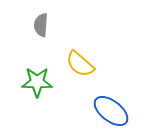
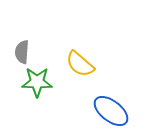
gray semicircle: moved 19 px left, 27 px down
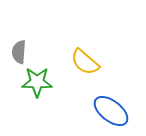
gray semicircle: moved 3 px left
yellow semicircle: moved 5 px right, 2 px up
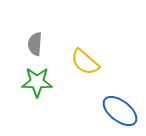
gray semicircle: moved 16 px right, 8 px up
blue ellipse: moved 9 px right
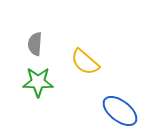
green star: moved 1 px right
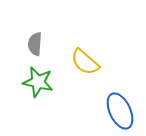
green star: rotated 12 degrees clockwise
blue ellipse: rotated 27 degrees clockwise
